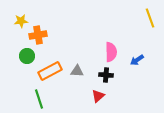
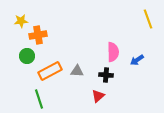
yellow line: moved 2 px left, 1 px down
pink semicircle: moved 2 px right
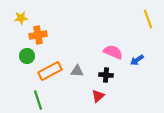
yellow star: moved 3 px up
pink semicircle: rotated 66 degrees counterclockwise
green line: moved 1 px left, 1 px down
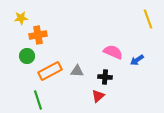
black cross: moved 1 px left, 2 px down
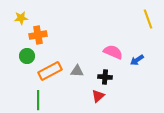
green line: rotated 18 degrees clockwise
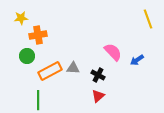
pink semicircle: rotated 24 degrees clockwise
gray triangle: moved 4 px left, 3 px up
black cross: moved 7 px left, 2 px up; rotated 24 degrees clockwise
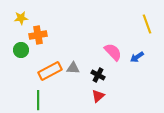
yellow line: moved 1 px left, 5 px down
green circle: moved 6 px left, 6 px up
blue arrow: moved 3 px up
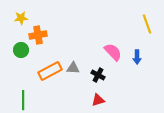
blue arrow: rotated 56 degrees counterclockwise
red triangle: moved 4 px down; rotated 24 degrees clockwise
green line: moved 15 px left
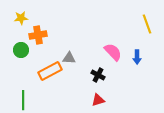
gray triangle: moved 4 px left, 10 px up
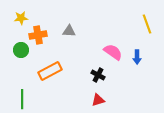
pink semicircle: rotated 12 degrees counterclockwise
gray triangle: moved 27 px up
green line: moved 1 px left, 1 px up
